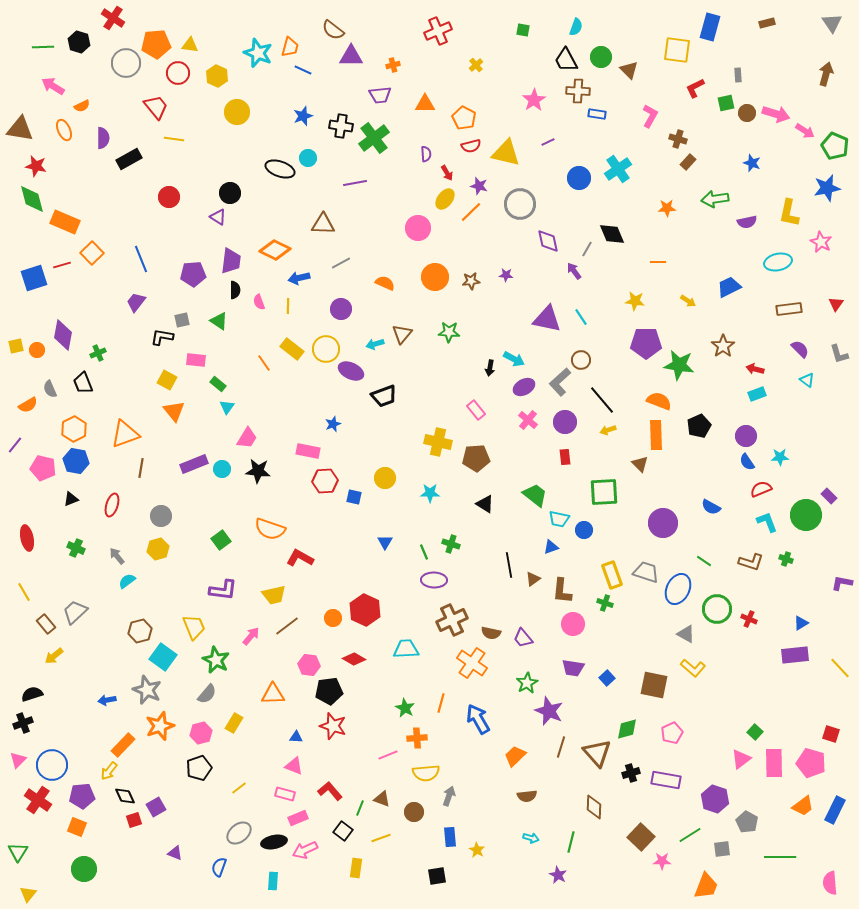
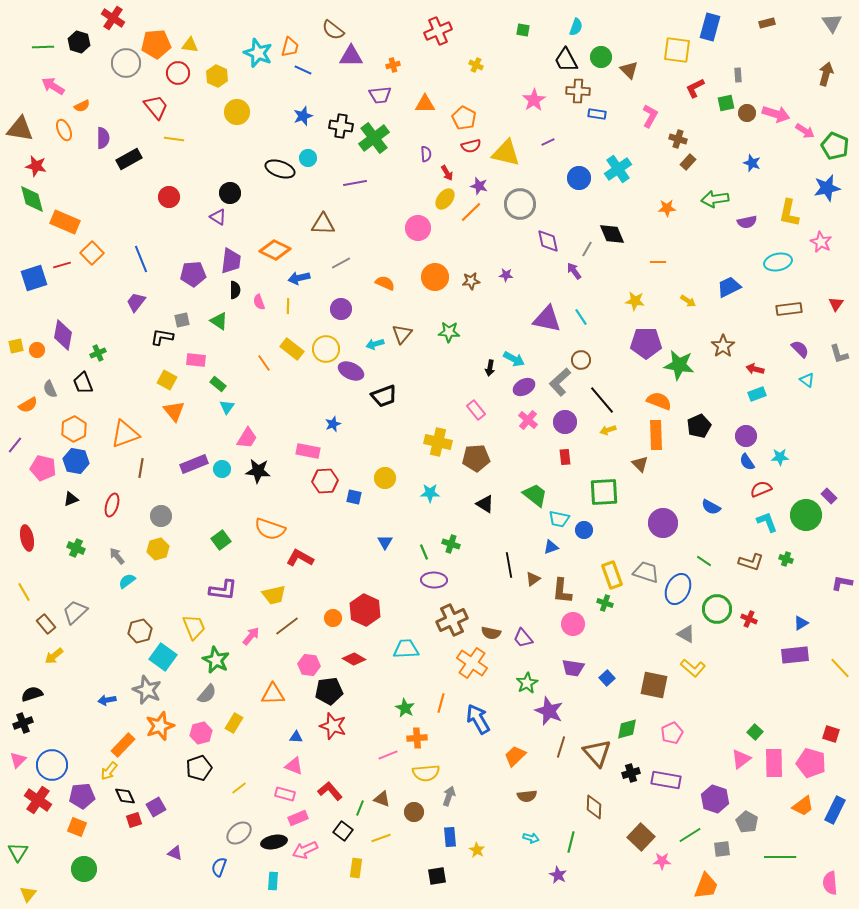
yellow cross at (476, 65): rotated 24 degrees counterclockwise
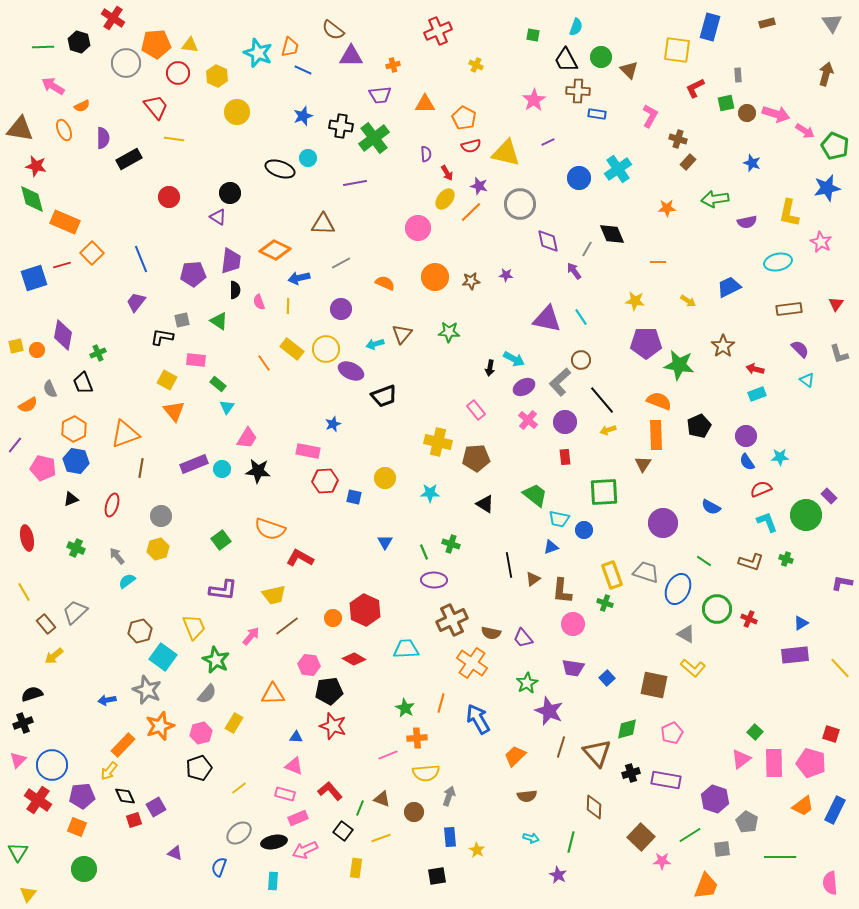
green square at (523, 30): moved 10 px right, 5 px down
brown triangle at (640, 464): moved 3 px right; rotated 18 degrees clockwise
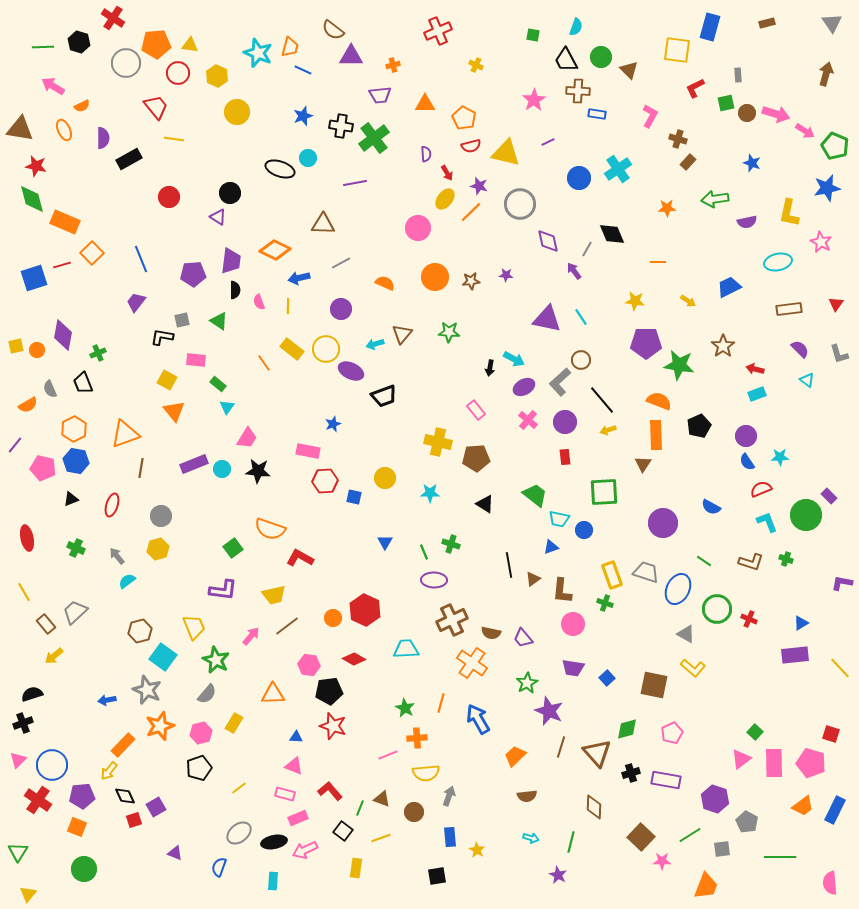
green square at (221, 540): moved 12 px right, 8 px down
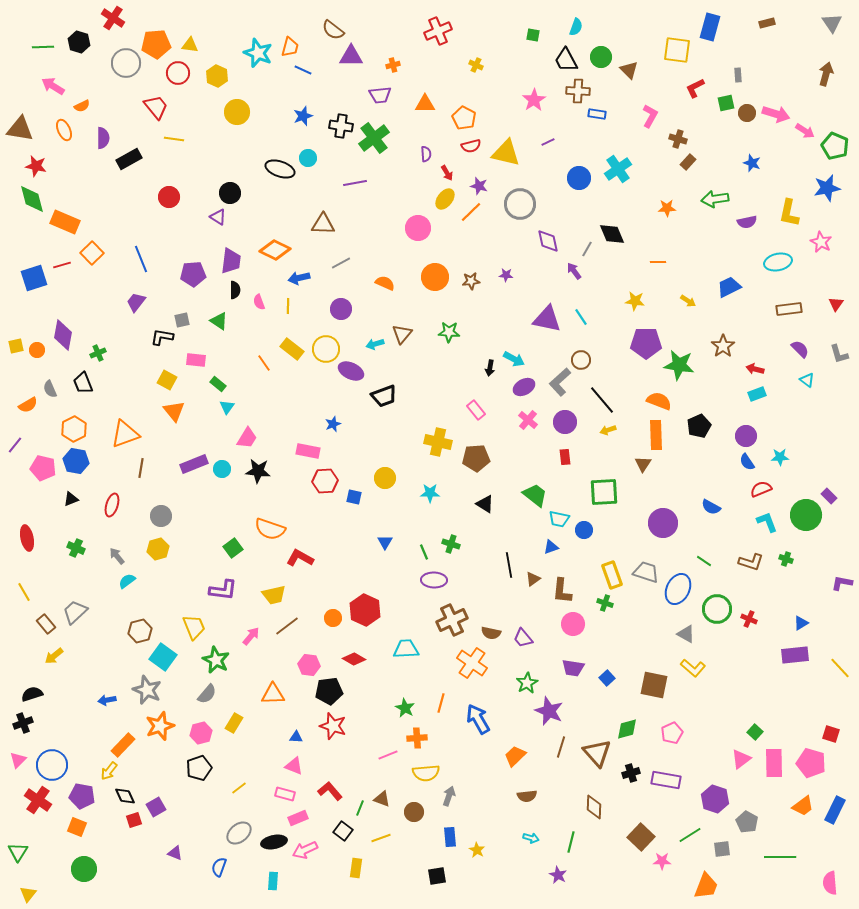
purple pentagon at (82, 796): rotated 15 degrees clockwise
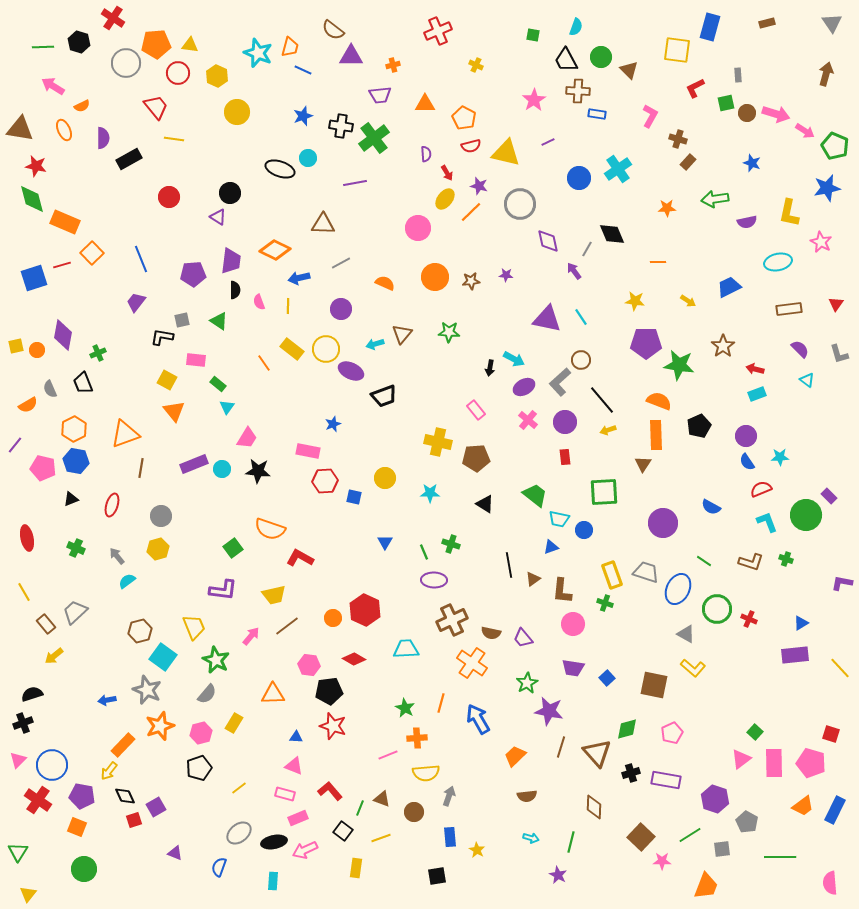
purple star at (549, 711): rotated 12 degrees counterclockwise
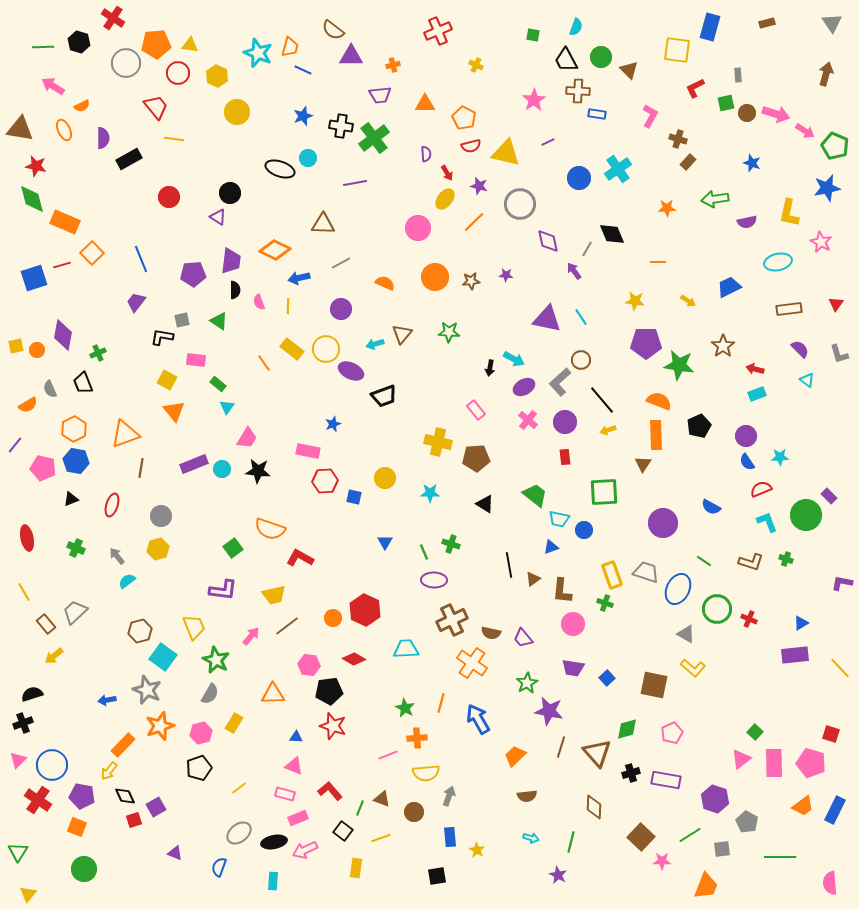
orange line at (471, 212): moved 3 px right, 10 px down
gray semicircle at (207, 694): moved 3 px right; rotated 10 degrees counterclockwise
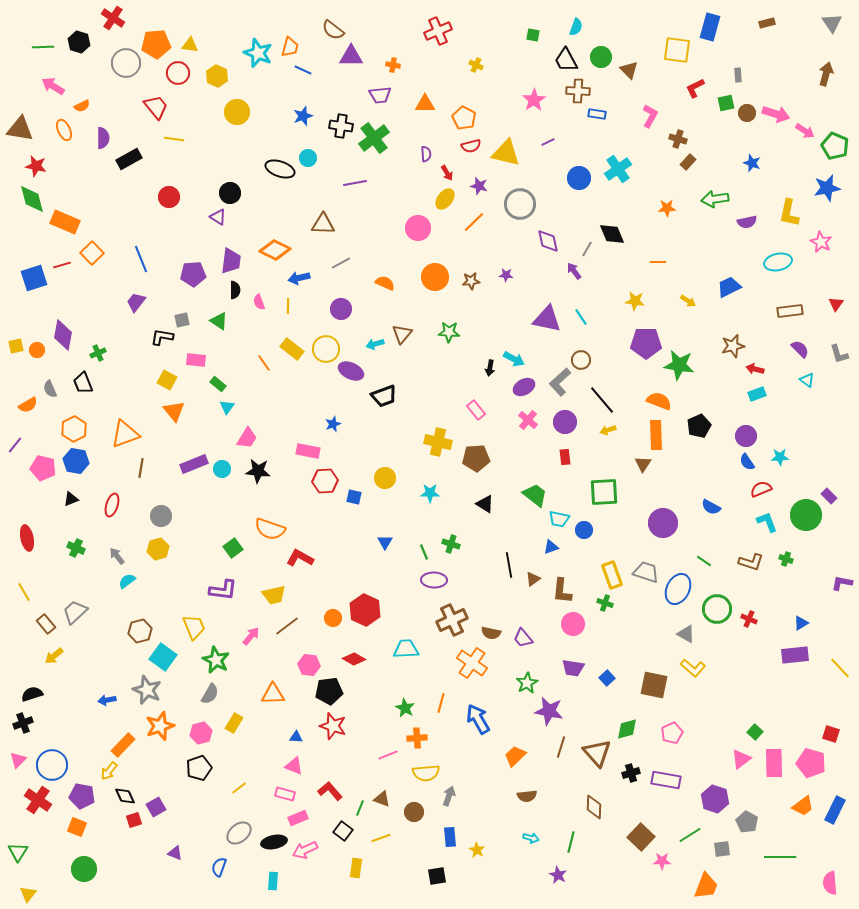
orange cross at (393, 65): rotated 24 degrees clockwise
brown rectangle at (789, 309): moved 1 px right, 2 px down
brown star at (723, 346): moved 10 px right; rotated 20 degrees clockwise
